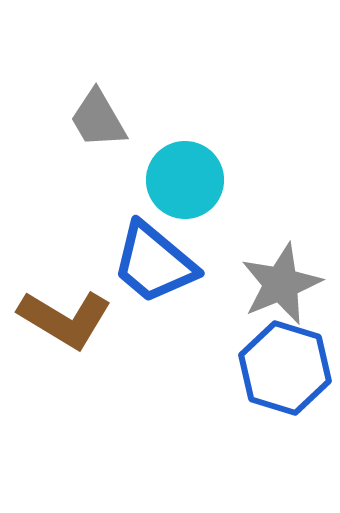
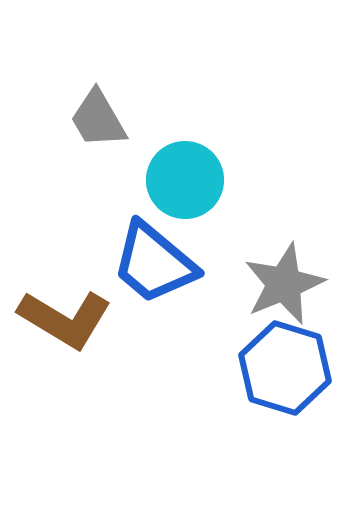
gray star: moved 3 px right
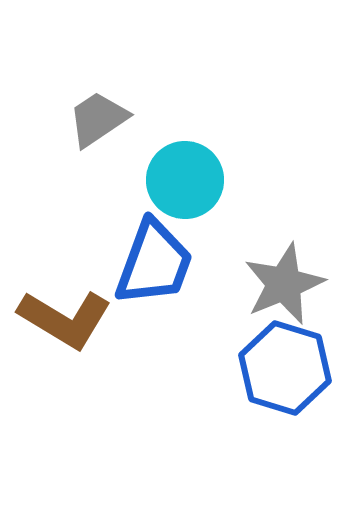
gray trapezoid: rotated 86 degrees clockwise
blue trapezoid: rotated 110 degrees counterclockwise
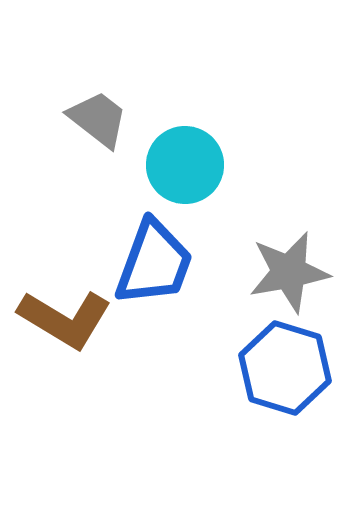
gray trapezoid: rotated 72 degrees clockwise
cyan circle: moved 15 px up
gray star: moved 5 px right, 12 px up; rotated 12 degrees clockwise
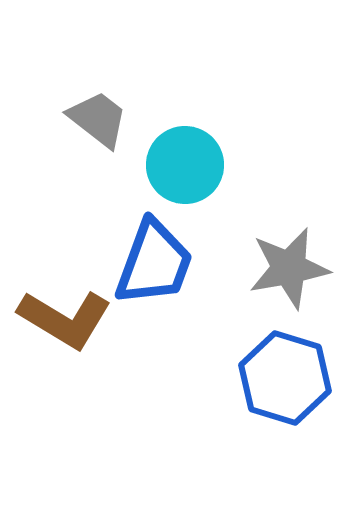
gray star: moved 4 px up
blue hexagon: moved 10 px down
